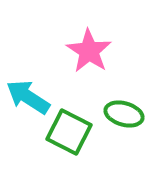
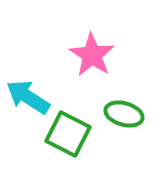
pink star: moved 3 px right, 4 px down
green square: moved 1 px left, 2 px down
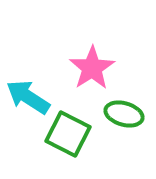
pink star: moved 13 px down; rotated 6 degrees clockwise
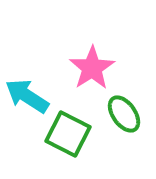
cyan arrow: moved 1 px left, 1 px up
green ellipse: rotated 39 degrees clockwise
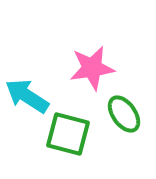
pink star: rotated 24 degrees clockwise
green square: rotated 12 degrees counterclockwise
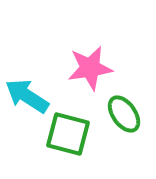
pink star: moved 2 px left
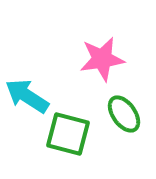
pink star: moved 12 px right, 9 px up
